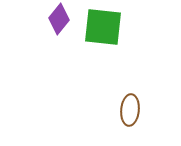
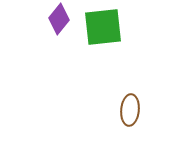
green square: rotated 12 degrees counterclockwise
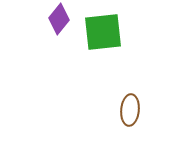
green square: moved 5 px down
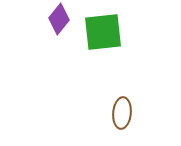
brown ellipse: moved 8 px left, 3 px down
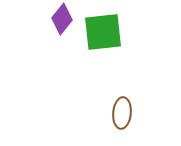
purple diamond: moved 3 px right
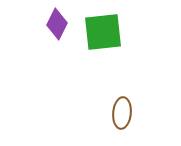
purple diamond: moved 5 px left, 5 px down; rotated 12 degrees counterclockwise
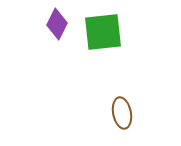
brown ellipse: rotated 16 degrees counterclockwise
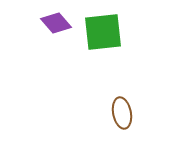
purple diamond: moved 1 px left, 1 px up; rotated 68 degrees counterclockwise
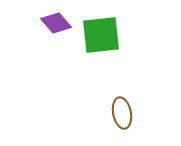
green square: moved 2 px left, 3 px down
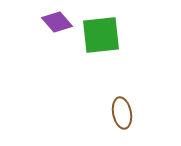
purple diamond: moved 1 px right, 1 px up
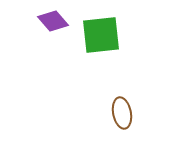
purple diamond: moved 4 px left, 1 px up
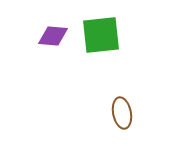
purple diamond: moved 15 px down; rotated 44 degrees counterclockwise
